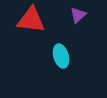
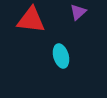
purple triangle: moved 3 px up
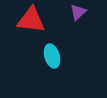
cyan ellipse: moved 9 px left
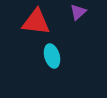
red triangle: moved 5 px right, 2 px down
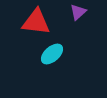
cyan ellipse: moved 2 px up; rotated 65 degrees clockwise
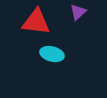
cyan ellipse: rotated 55 degrees clockwise
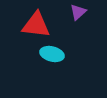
red triangle: moved 3 px down
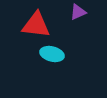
purple triangle: rotated 18 degrees clockwise
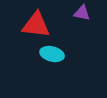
purple triangle: moved 4 px right, 1 px down; rotated 36 degrees clockwise
